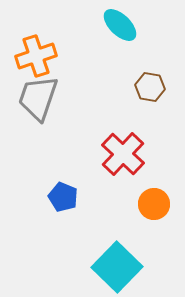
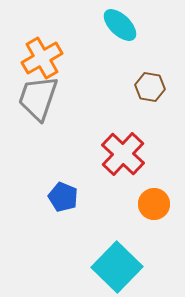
orange cross: moved 6 px right, 2 px down; rotated 12 degrees counterclockwise
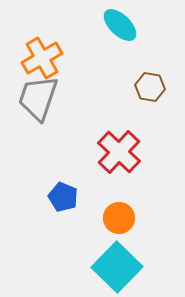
red cross: moved 4 px left, 2 px up
orange circle: moved 35 px left, 14 px down
